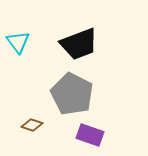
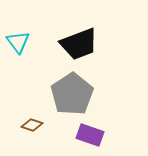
gray pentagon: rotated 12 degrees clockwise
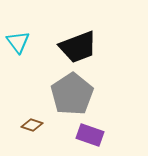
black trapezoid: moved 1 px left, 3 px down
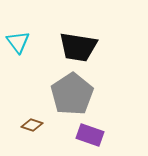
black trapezoid: rotated 30 degrees clockwise
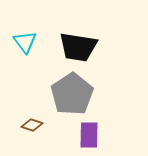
cyan triangle: moved 7 px right
purple rectangle: moved 1 px left; rotated 72 degrees clockwise
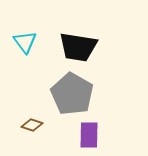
gray pentagon: rotated 9 degrees counterclockwise
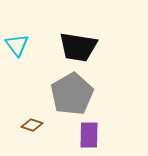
cyan triangle: moved 8 px left, 3 px down
gray pentagon: rotated 12 degrees clockwise
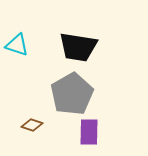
cyan triangle: rotated 35 degrees counterclockwise
purple rectangle: moved 3 px up
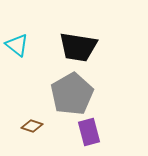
cyan triangle: rotated 20 degrees clockwise
brown diamond: moved 1 px down
purple rectangle: rotated 16 degrees counterclockwise
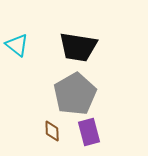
gray pentagon: moved 3 px right
brown diamond: moved 20 px right, 5 px down; rotated 70 degrees clockwise
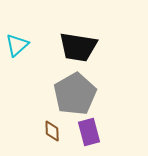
cyan triangle: rotated 40 degrees clockwise
